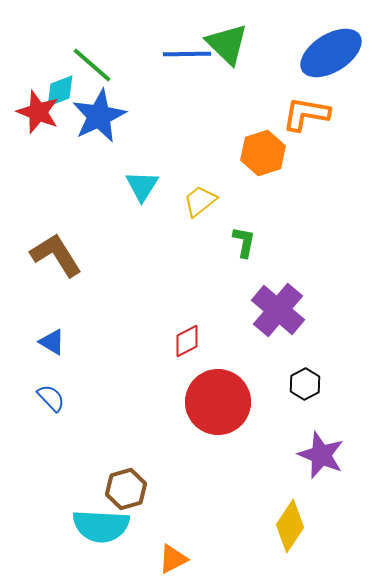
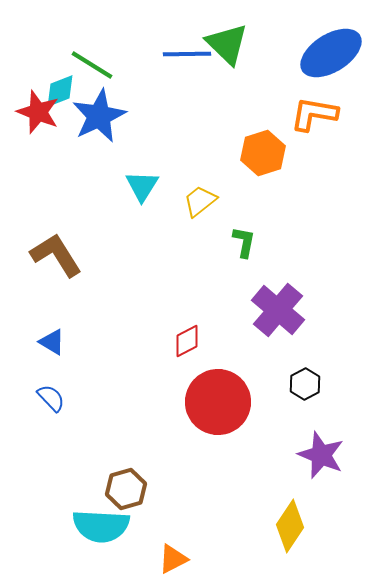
green line: rotated 9 degrees counterclockwise
orange L-shape: moved 8 px right
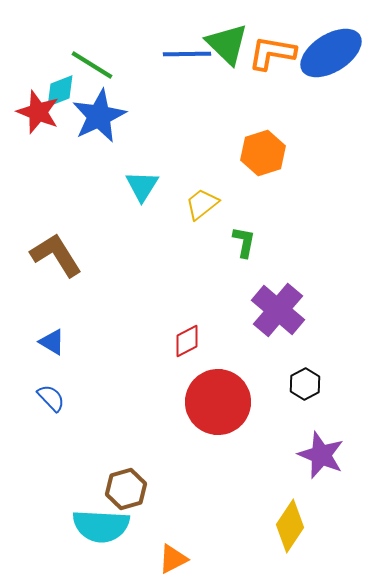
orange L-shape: moved 42 px left, 61 px up
yellow trapezoid: moved 2 px right, 3 px down
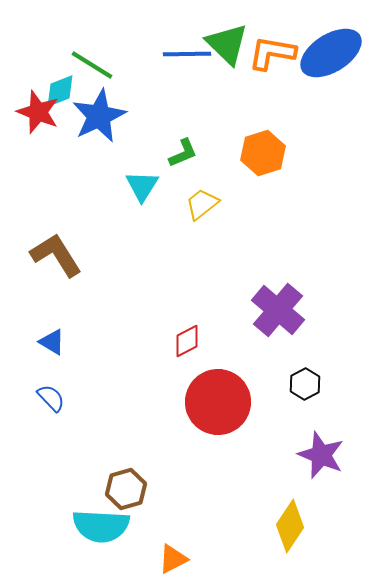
green L-shape: moved 61 px left, 89 px up; rotated 56 degrees clockwise
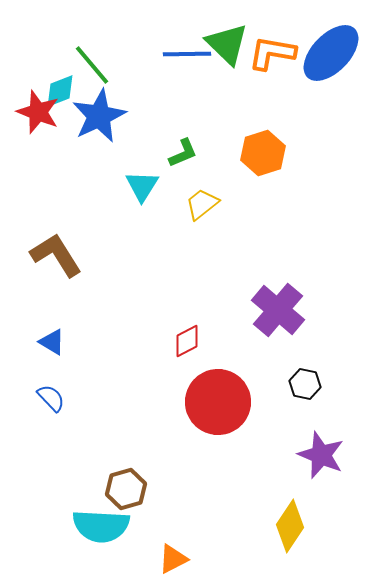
blue ellipse: rotated 14 degrees counterclockwise
green line: rotated 18 degrees clockwise
black hexagon: rotated 20 degrees counterclockwise
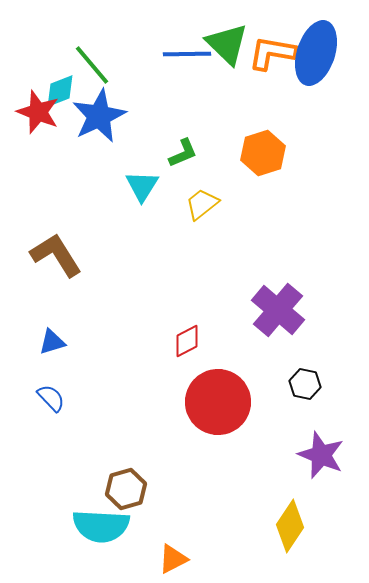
blue ellipse: moved 15 px left; rotated 26 degrees counterclockwise
blue triangle: rotated 48 degrees counterclockwise
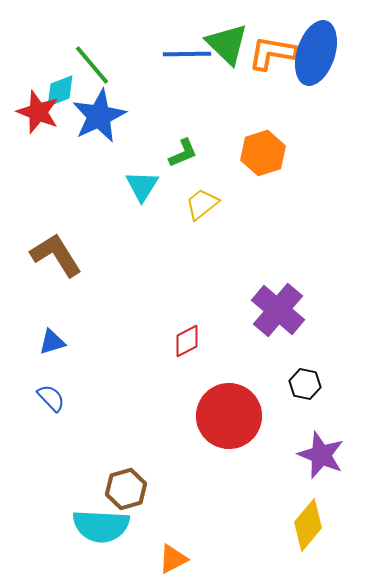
red circle: moved 11 px right, 14 px down
yellow diamond: moved 18 px right, 1 px up; rotated 6 degrees clockwise
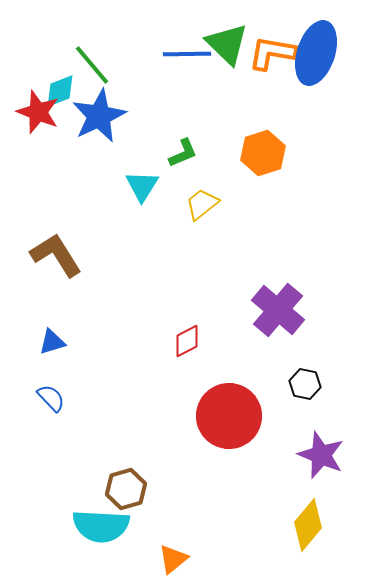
orange triangle: rotated 12 degrees counterclockwise
